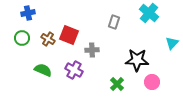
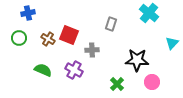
gray rectangle: moved 3 px left, 2 px down
green circle: moved 3 px left
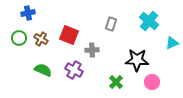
cyan cross: moved 8 px down
brown cross: moved 7 px left
cyan triangle: rotated 24 degrees clockwise
green cross: moved 1 px left, 2 px up
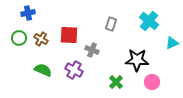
red square: rotated 18 degrees counterclockwise
gray cross: rotated 24 degrees clockwise
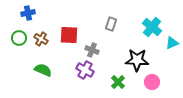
cyan cross: moved 3 px right, 6 px down
purple cross: moved 11 px right
green cross: moved 2 px right
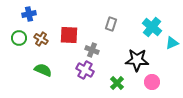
blue cross: moved 1 px right, 1 px down
green cross: moved 1 px left, 1 px down
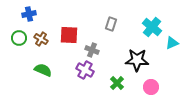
pink circle: moved 1 px left, 5 px down
